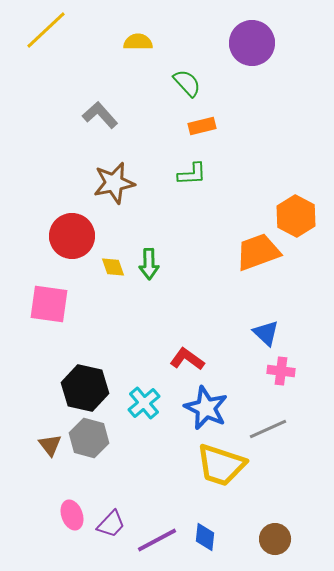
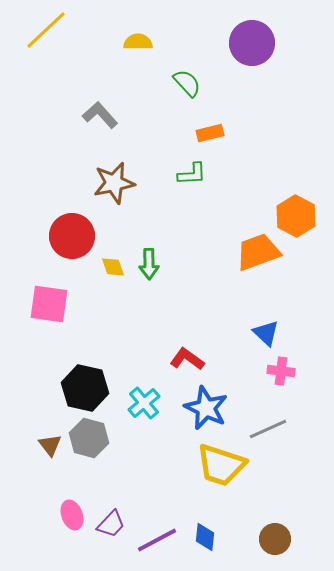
orange rectangle: moved 8 px right, 7 px down
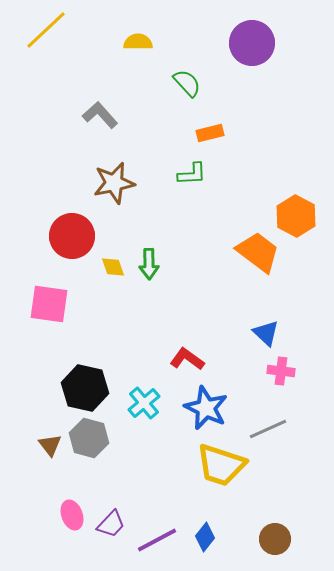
orange trapezoid: rotated 57 degrees clockwise
blue diamond: rotated 32 degrees clockwise
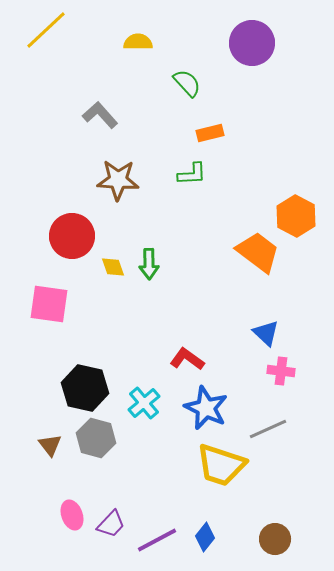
brown star: moved 4 px right, 3 px up; rotated 15 degrees clockwise
gray hexagon: moved 7 px right
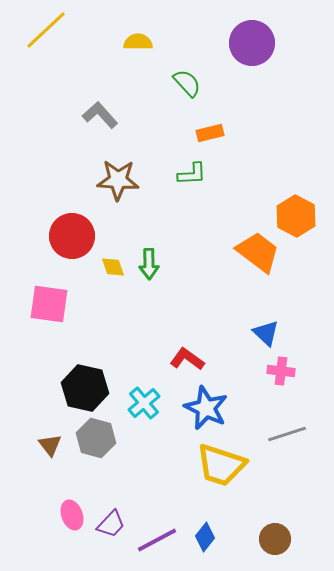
gray line: moved 19 px right, 5 px down; rotated 6 degrees clockwise
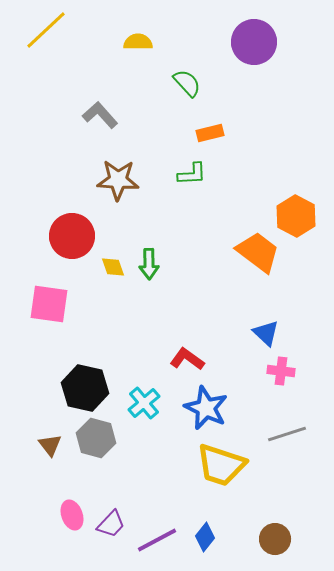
purple circle: moved 2 px right, 1 px up
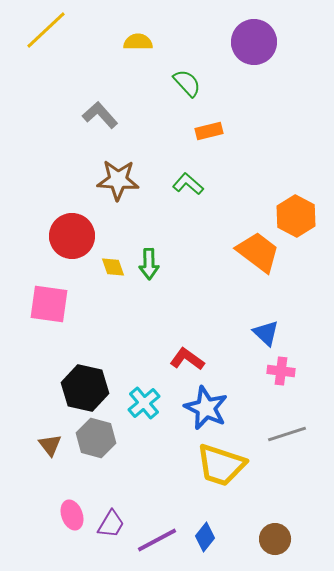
orange rectangle: moved 1 px left, 2 px up
green L-shape: moved 4 px left, 10 px down; rotated 136 degrees counterclockwise
purple trapezoid: rotated 12 degrees counterclockwise
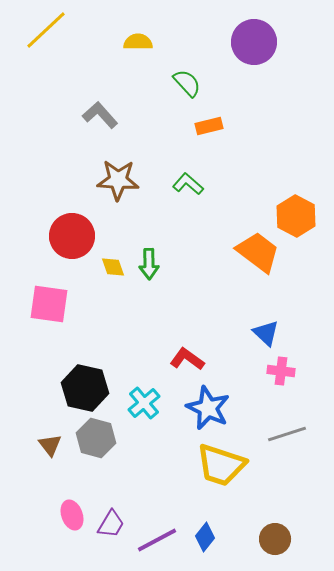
orange rectangle: moved 5 px up
blue star: moved 2 px right
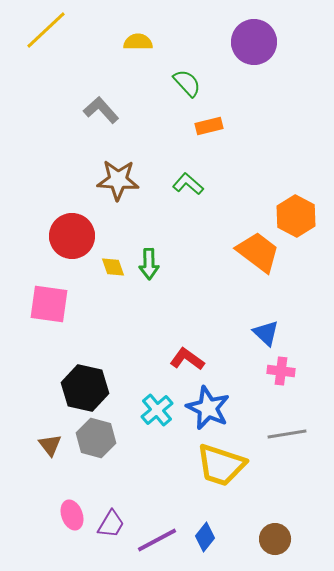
gray L-shape: moved 1 px right, 5 px up
cyan cross: moved 13 px right, 7 px down
gray line: rotated 9 degrees clockwise
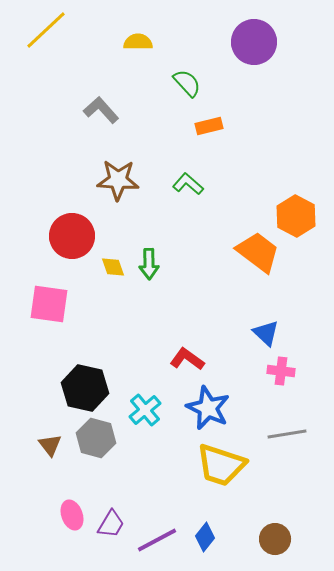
cyan cross: moved 12 px left
